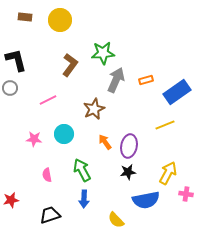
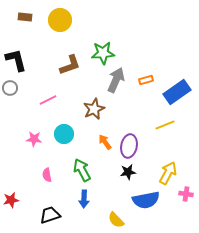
brown L-shape: rotated 35 degrees clockwise
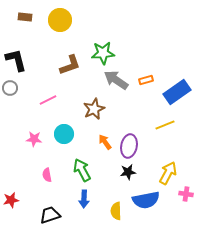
gray arrow: rotated 80 degrees counterclockwise
yellow semicircle: moved 9 px up; rotated 42 degrees clockwise
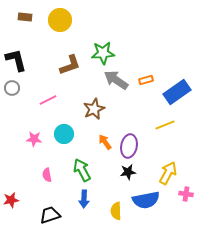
gray circle: moved 2 px right
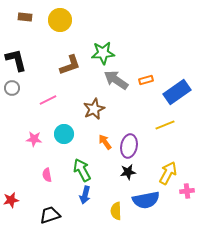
pink cross: moved 1 px right, 3 px up; rotated 16 degrees counterclockwise
blue arrow: moved 1 px right, 4 px up; rotated 12 degrees clockwise
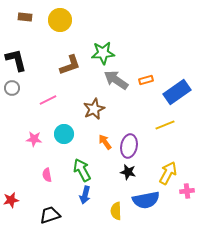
black star: rotated 21 degrees clockwise
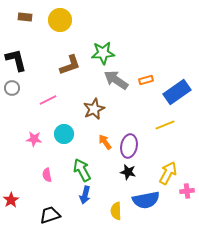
red star: rotated 21 degrees counterclockwise
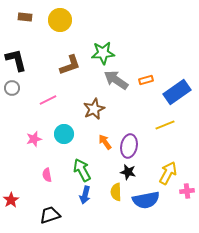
pink star: rotated 21 degrees counterclockwise
yellow semicircle: moved 19 px up
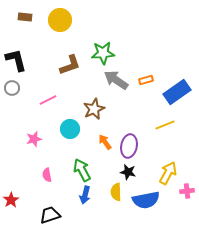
cyan circle: moved 6 px right, 5 px up
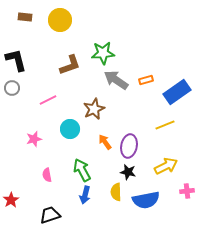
yellow arrow: moved 2 px left, 7 px up; rotated 35 degrees clockwise
